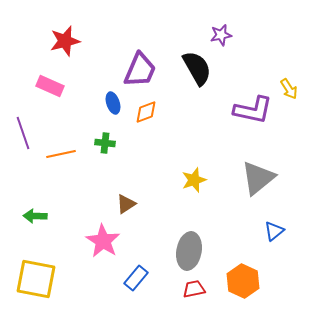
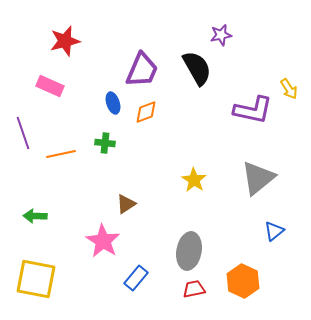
purple trapezoid: moved 2 px right
yellow star: rotated 20 degrees counterclockwise
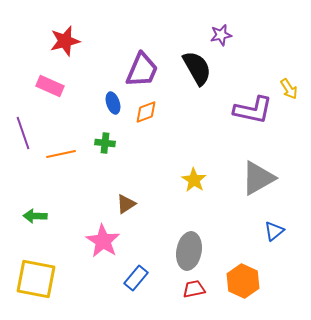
gray triangle: rotated 9 degrees clockwise
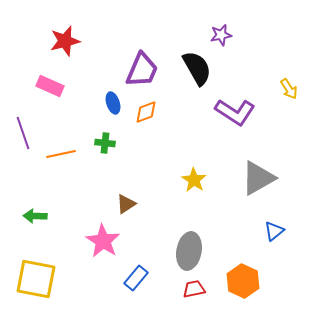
purple L-shape: moved 18 px left, 2 px down; rotated 21 degrees clockwise
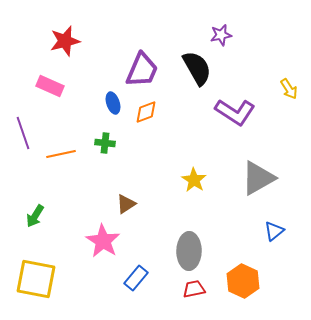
green arrow: rotated 60 degrees counterclockwise
gray ellipse: rotated 9 degrees counterclockwise
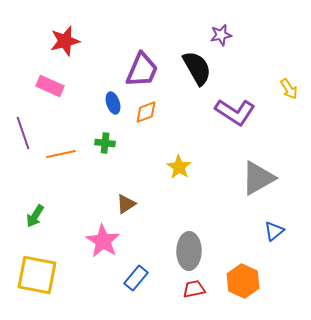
yellow star: moved 15 px left, 13 px up
yellow square: moved 1 px right, 4 px up
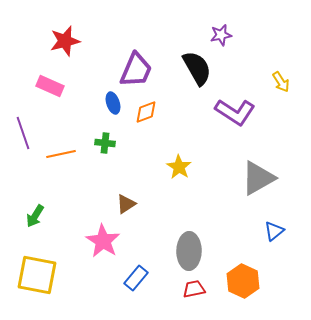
purple trapezoid: moved 6 px left
yellow arrow: moved 8 px left, 7 px up
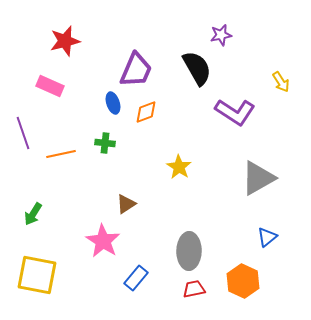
green arrow: moved 2 px left, 2 px up
blue triangle: moved 7 px left, 6 px down
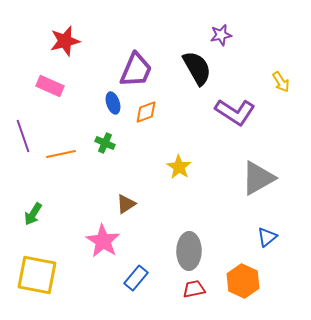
purple line: moved 3 px down
green cross: rotated 18 degrees clockwise
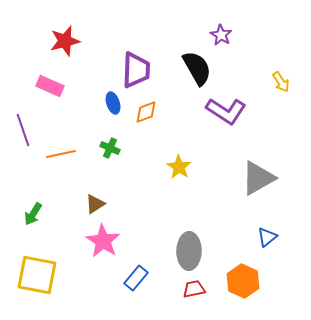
purple star: rotated 30 degrees counterclockwise
purple trapezoid: rotated 21 degrees counterclockwise
purple L-shape: moved 9 px left, 1 px up
purple line: moved 6 px up
green cross: moved 5 px right, 5 px down
brown triangle: moved 31 px left
